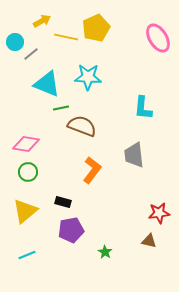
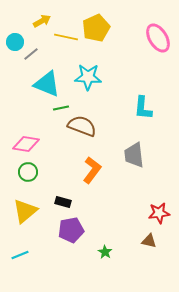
cyan line: moved 7 px left
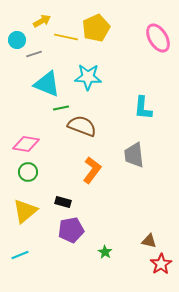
cyan circle: moved 2 px right, 2 px up
gray line: moved 3 px right; rotated 21 degrees clockwise
red star: moved 2 px right, 51 px down; rotated 25 degrees counterclockwise
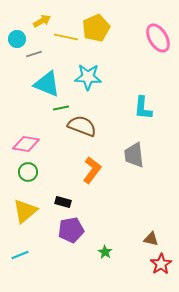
cyan circle: moved 1 px up
brown triangle: moved 2 px right, 2 px up
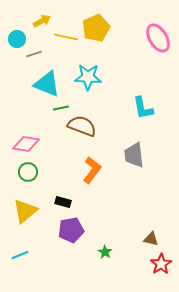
cyan L-shape: rotated 15 degrees counterclockwise
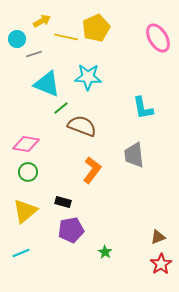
green line: rotated 28 degrees counterclockwise
brown triangle: moved 7 px right, 2 px up; rotated 35 degrees counterclockwise
cyan line: moved 1 px right, 2 px up
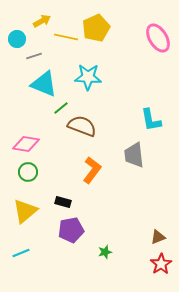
gray line: moved 2 px down
cyan triangle: moved 3 px left
cyan L-shape: moved 8 px right, 12 px down
green star: rotated 24 degrees clockwise
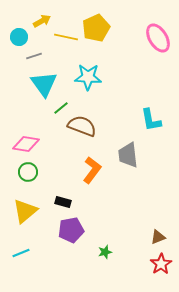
cyan circle: moved 2 px right, 2 px up
cyan triangle: rotated 32 degrees clockwise
gray trapezoid: moved 6 px left
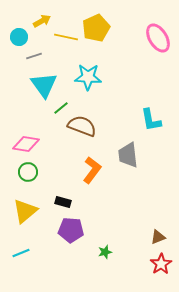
cyan triangle: moved 1 px down
purple pentagon: rotated 15 degrees clockwise
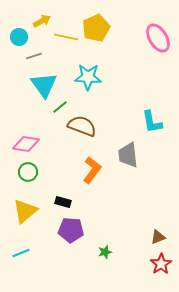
green line: moved 1 px left, 1 px up
cyan L-shape: moved 1 px right, 2 px down
